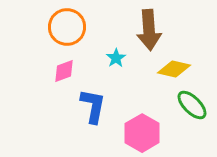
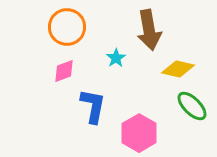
brown arrow: rotated 6 degrees counterclockwise
yellow diamond: moved 4 px right
green ellipse: moved 1 px down
pink hexagon: moved 3 px left
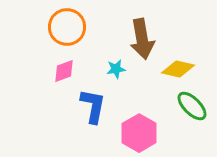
brown arrow: moved 7 px left, 9 px down
cyan star: moved 11 px down; rotated 24 degrees clockwise
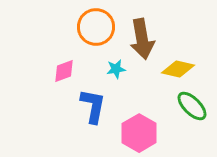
orange circle: moved 29 px right
